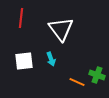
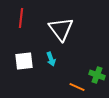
orange line: moved 5 px down
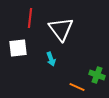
red line: moved 9 px right
white square: moved 6 px left, 13 px up
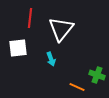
white triangle: rotated 16 degrees clockwise
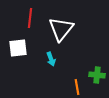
green cross: rotated 14 degrees counterclockwise
orange line: rotated 56 degrees clockwise
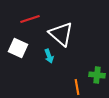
red line: moved 1 px down; rotated 66 degrees clockwise
white triangle: moved 5 px down; rotated 28 degrees counterclockwise
white square: rotated 30 degrees clockwise
cyan arrow: moved 2 px left, 3 px up
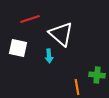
white square: rotated 12 degrees counterclockwise
cyan arrow: rotated 16 degrees clockwise
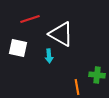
white triangle: rotated 12 degrees counterclockwise
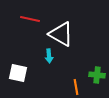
red line: rotated 30 degrees clockwise
white square: moved 25 px down
orange line: moved 1 px left
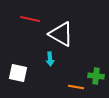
cyan arrow: moved 1 px right, 3 px down
green cross: moved 1 px left, 1 px down
orange line: rotated 70 degrees counterclockwise
